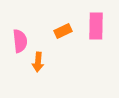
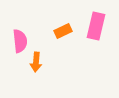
pink rectangle: rotated 12 degrees clockwise
orange arrow: moved 2 px left
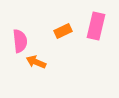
orange arrow: rotated 108 degrees clockwise
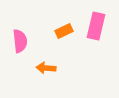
orange rectangle: moved 1 px right
orange arrow: moved 10 px right, 6 px down; rotated 18 degrees counterclockwise
